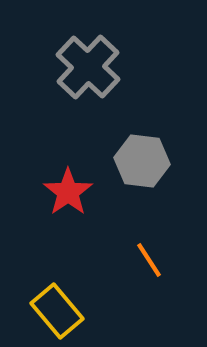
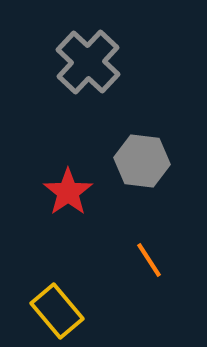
gray cross: moved 5 px up
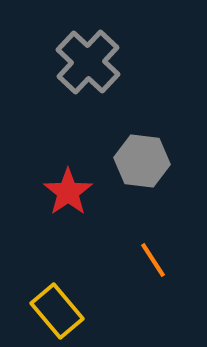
orange line: moved 4 px right
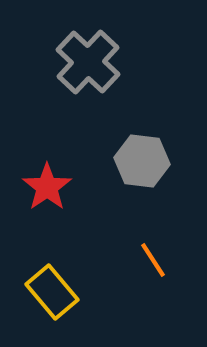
red star: moved 21 px left, 5 px up
yellow rectangle: moved 5 px left, 19 px up
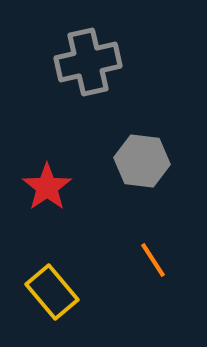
gray cross: rotated 34 degrees clockwise
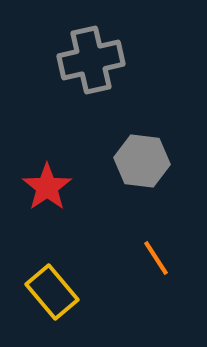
gray cross: moved 3 px right, 2 px up
orange line: moved 3 px right, 2 px up
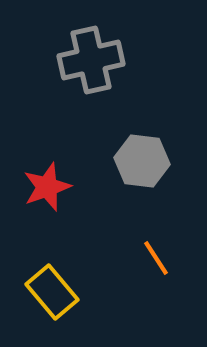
red star: rotated 15 degrees clockwise
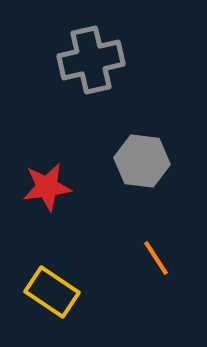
red star: rotated 12 degrees clockwise
yellow rectangle: rotated 16 degrees counterclockwise
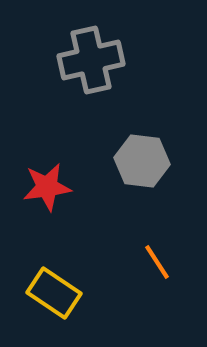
orange line: moved 1 px right, 4 px down
yellow rectangle: moved 2 px right, 1 px down
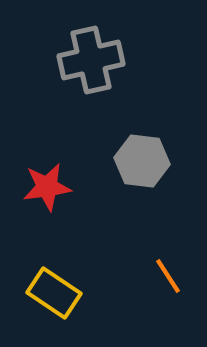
orange line: moved 11 px right, 14 px down
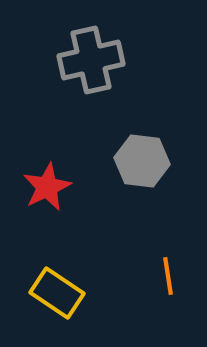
red star: rotated 18 degrees counterclockwise
orange line: rotated 24 degrees clockwise
yellow rectangle: moved 3 px right
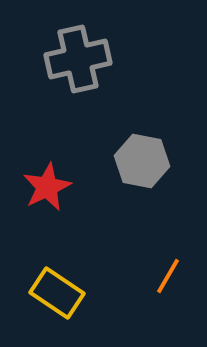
gray cross: moved 13 px left, 1 px up
gray hexagon: rotated 4 degrees clockwise
orange line: rotated 39 degrees clockwise
